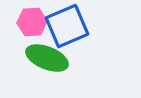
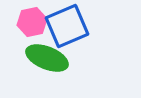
pink hexagon: rotated 8 degrees counterclockwise
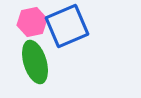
green ellipse: moved 12 px left, 4 px down; rotated 51 degrees clockwise
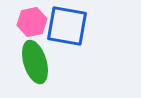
blue square: rotated 33 degrees clockwise
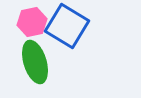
blue square: rotated 21 degrees clockwise
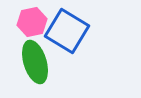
blue square: moved 5 px down
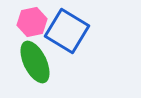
green ellipse: rotated 9 degrees counterclockwise
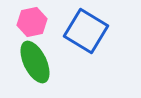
blue square: moved 19 px right
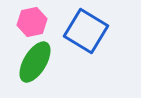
green ellipse: rotated 57 degrees clockwise
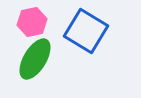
green ellipse: moved 3 px up
